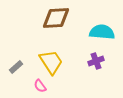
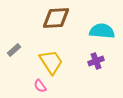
cyan semicircle: moved 1 px up
gray rectangle: moved 2 px left, 17 px up
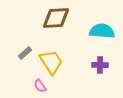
gray rectangle: moved 11 px right, 3 px down
purple cross: moved 4 px right, 4 px down; rotated 21 degrees clockwise
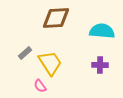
yellow trapezoid: moved 1 px left, 1 px down
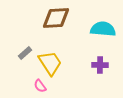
cyan semicircle: moved 1 px right, 2 px up
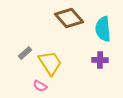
brown diamond: moved 13 px right; rotated 52 degrees clockwise
cyan semicircle: rotated 100 degrees counterclockwise
purple cross: moved 5 px up
pink semicircle: rotated 24 degrees counterclockwise
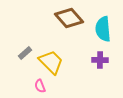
yellow trapezoid: moved 1 px right, 1 px up; rotated 12 degrees counterclockwise
pink semicircle: rotated 40 degrees clockwise
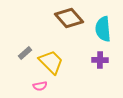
pink semicircle: rotated 80 degrees counterclockwise
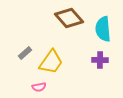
yellow trapezoid: rotated 80 degrees clockwise
pink semicircle: moved 1 px left, 1 px down
